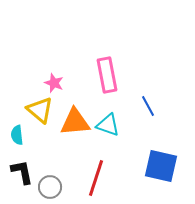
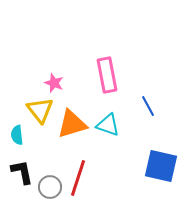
yellow triangle: rotated 12 degrees clockwise
orange triangle: moved 3 px left, 2 px down; rotated 12 degrees counterclockwise
red line: moved 18 px left
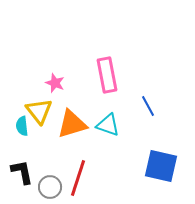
pink star: moved 1 px right
yellow triangle: moved 1 px left, 1 px down
cyan semicircle: moved 5 px right, 9 px up
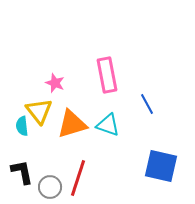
blue line: moved 1 px left, 2 px up
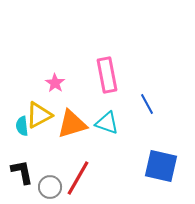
pink star: rotated 12 degrees clockwise
yellow triangle: moved 4 px down; rotated 40 degrees clockwise
cyan triangle: moved 1 px left, 2 px up
red line: rotated 12 degrees clockwise
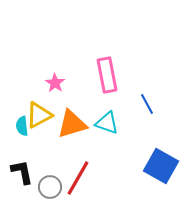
blue square: rotated 16 degrees clockwise
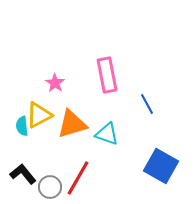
cyan triangle: moved 11 px down
black L-shape: moved 1 px right, 2 px down; rotated 28 degrees counterclockwise
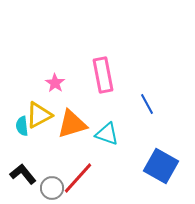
pink rectangle: moved 4 px left
red line: rotated 12 degrees clockwise
gray circle: moved 2 px right, 1 px down
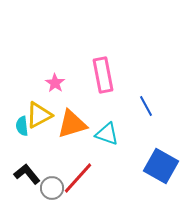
blue line: moved 1 px left, 2 px down
black L-shape: moved 4 px right
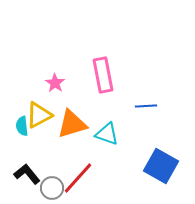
blue line: rotated 65 degrees counterclockwise
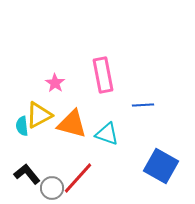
blue line: moved 3 px left, 1 px up
orange triangle: rotated 32 degrees clockwise
